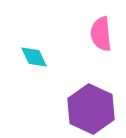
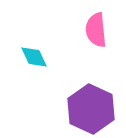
pink semicircle: moved 5 px left, 4 px up
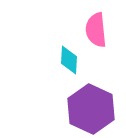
cyan diamond: moved 35 px right, 3 px down; rotated 28 degrees clockwise
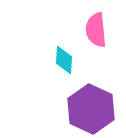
cyan diamond: moved 5 px left
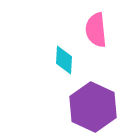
purple hexagon: moved 2 px right, 2 px up
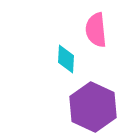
cyan diamond: moved 2 px right, 1 px up
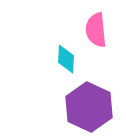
purple hexagon: moved 4 px left
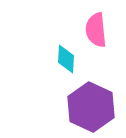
purple hexagon: moved 2 px right
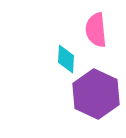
purple hexagon: moved 5 px right, 13 px up
